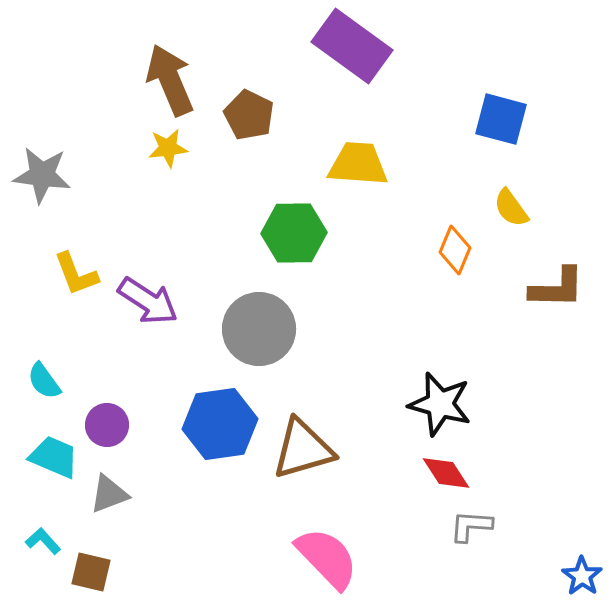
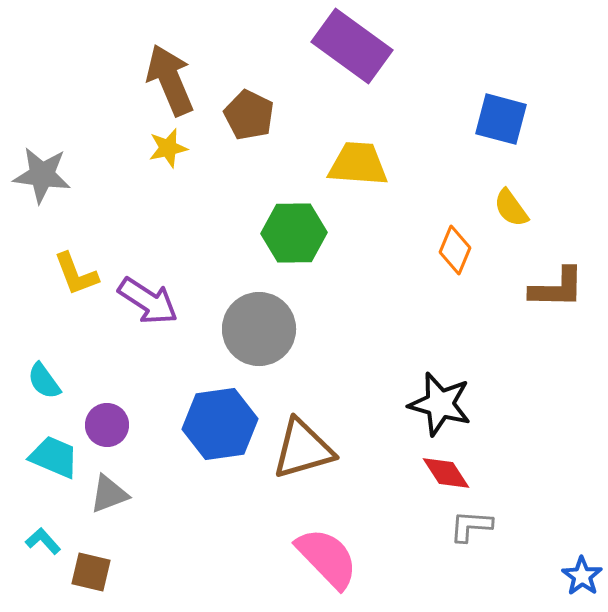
yellow star: rotated 6 degrees counterclockwise
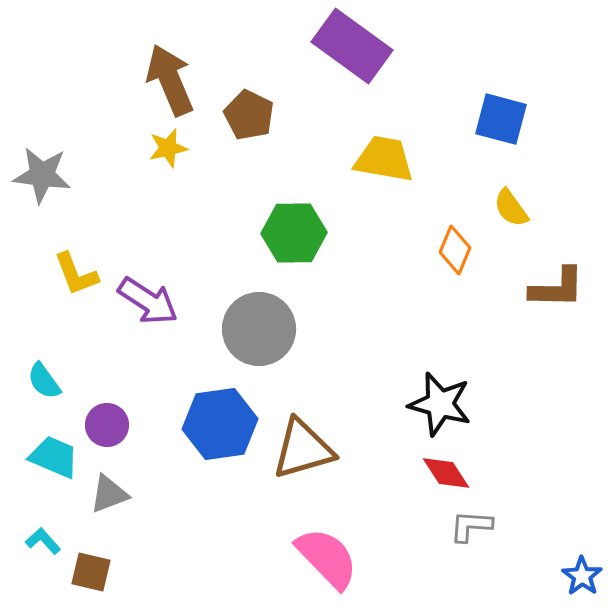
yellow trapezoid: moved 26 px right, 5 px up; rotated 6 degrees clockwise
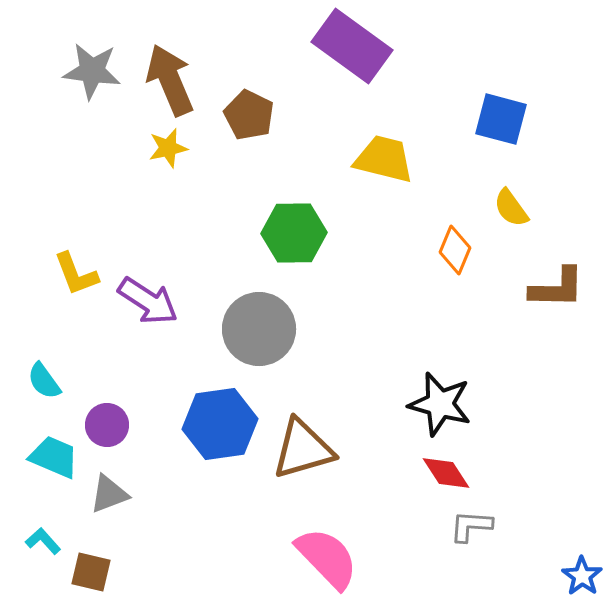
yellow trapezoid: rotated 4 degrees clockwise
gray star: moved 50 px right, 104 px up
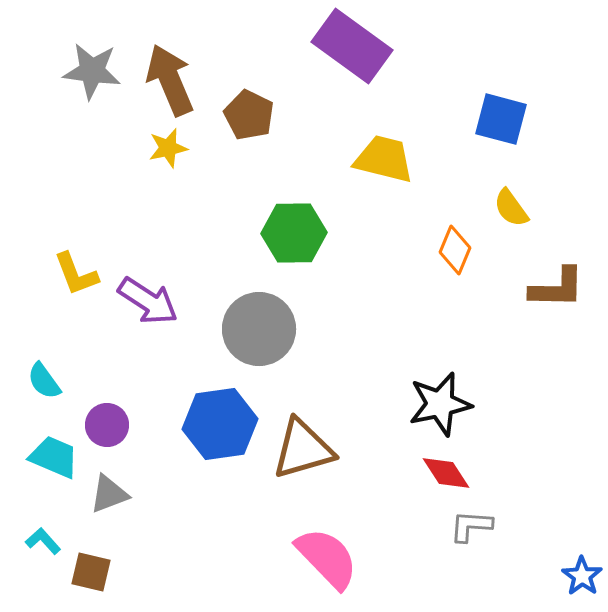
black star: rotated 28 degrees counterclockwise
